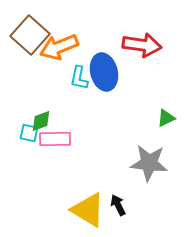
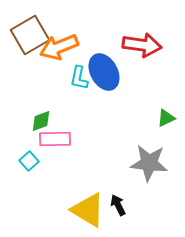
brown square: rotated 18 degrees clockwise
blue ellipse: rotated 15 degrees counterclockwise
cyan square: moved 28 px down; rotated 36 degrees clockwise
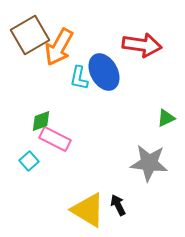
orange arrow: rotated 39 degrees counterclockwise
pink rectangle: rotated 28 degrees clockwise
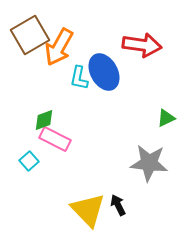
green diamond: moved 3 px right, 1 px up
yellow triangle: rotated 15 degrees clockwise
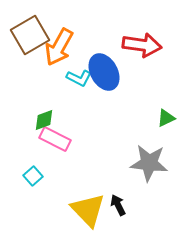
cyan L-shape: rotated 75 degrees counterclockwise
cyan square: moved 4 px right, 15 px down
